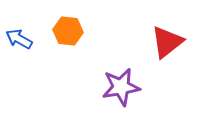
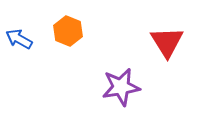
orange hexagon: rotated 16 degrees clockwise
red triangle: rotated 24 degrees counterclockwise
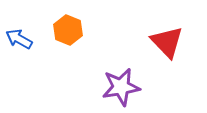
orange hexagon: moved 1 px up
red triangle: rotated 12 degrees counterclockwise
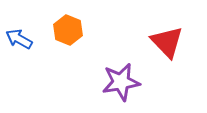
purple star: moved 5 px up
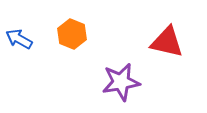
orange hexagon: moved 4 px right, 4 px down
red triangle: rotated 33 degrees counterclockwise
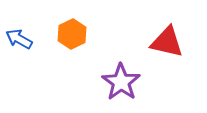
orange hexagon: rotated 12 degrees clockwise
purple star: rotated 27 degrees counterclockwise
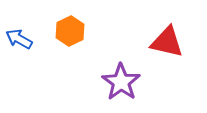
orange hexagon: moved 2 px left, 3 px up
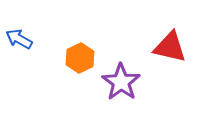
orange hexagon: moved 10 px right, 27 px down
red triangle: moved 3 px right, 5 px down
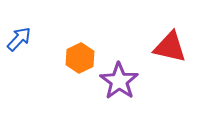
blue arrow: rotated 104 degrees clockwise
purple star: moved 2 px left, 1 px up
